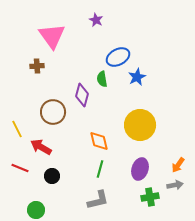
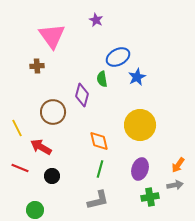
yellow line: moved 1 px up
green circle: moved 1 px left
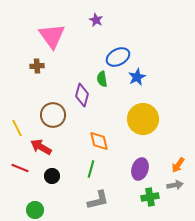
brown circle: moved 3 px down
yellow circle: moved 3 px right, 6 px up
green line: moved 9 px left
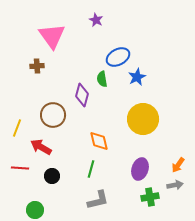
yellow line: rotated 48 degrees clockwise
red line: rotated 18 degrees counterclockwise
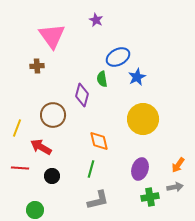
gray arrow: moved 2 px down
